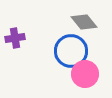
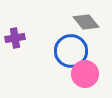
gray diamond: moved 2 px right
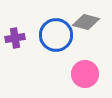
gray diamond: rotated 36 degrees counterclockwise
blue circle: moved 15 px left, 16 px up
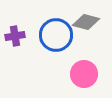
purple cross: moved 2 px up
pink circle: moved 1 px left
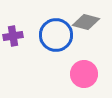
purple cross: moved 2 px left
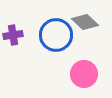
gray diamond: moved 1 px left; rotated 28 degrees clockwise
purple cross: moved 1 px up
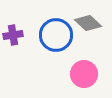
gray diamond: moved 3 px right, 1 px down
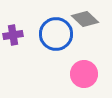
gray diamond: moved 3 px left, 4 px up
blue circle: moved 1 px up
